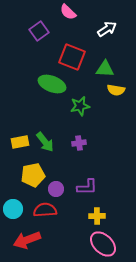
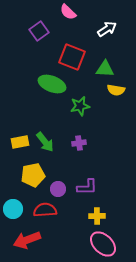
purple circle: moved 2 px right
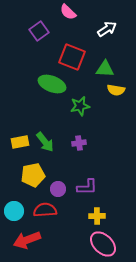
cyan circle: moved 1 px right, 2 px down
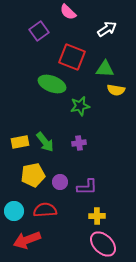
purple circle: moved 2 px right, 7 px up
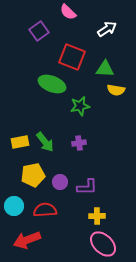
cyan circle: moved 5 px up
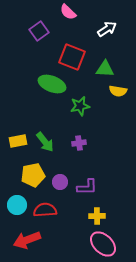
yellow semicircle: moved 2 px right, 1 px down
yellow rectangle: moved 2 px left, 1 px up
cyan circle: moved 3 px right, 1 px up
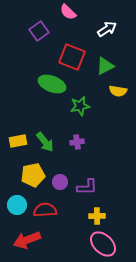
green triangle: moved 3 px up; rotated 30 degrees counterclockwise
purple cross: moved 2 px left, 1 px up
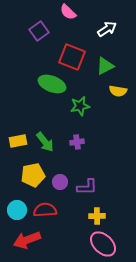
cyan circle: moved 5 px down
